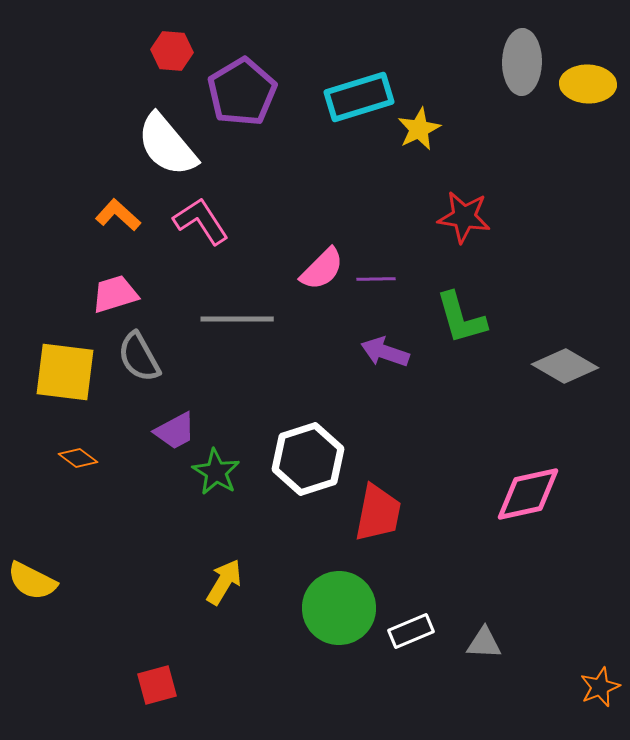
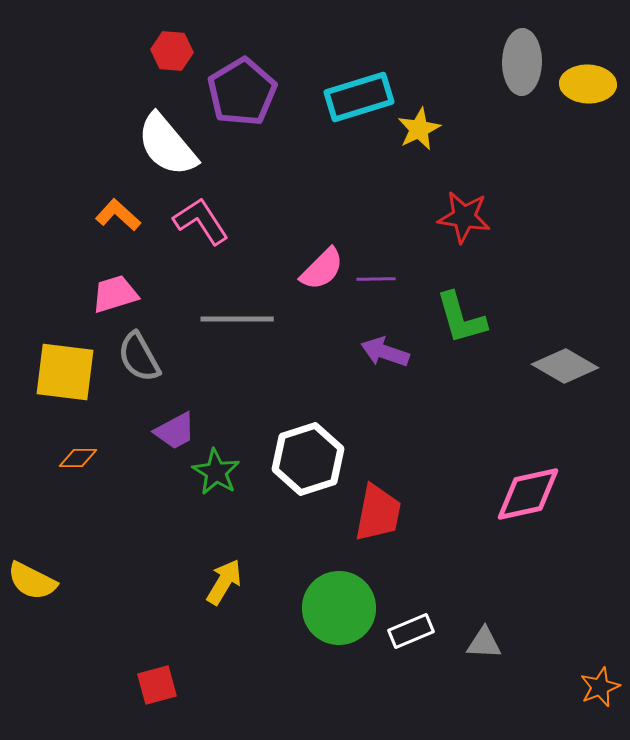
orange diamond: rotated 36 degrees counterclockwise
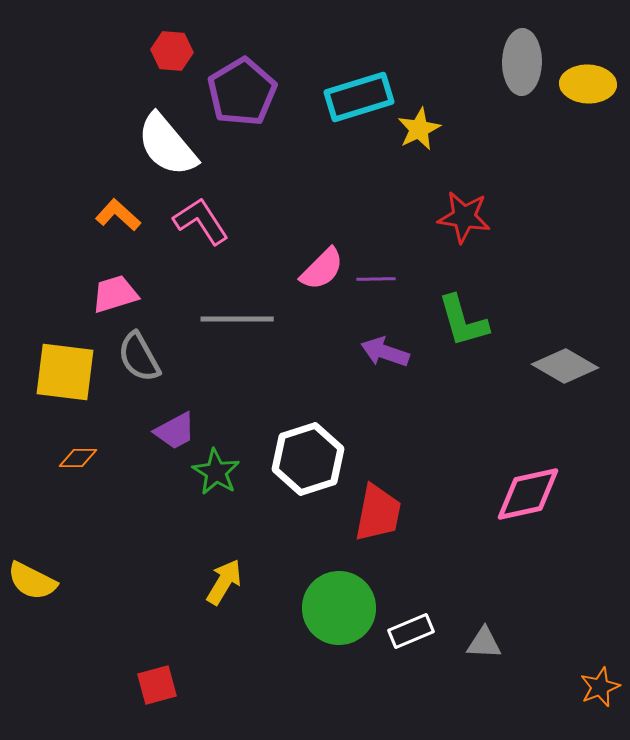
green L-shape: moved 2 px right, 3 px down
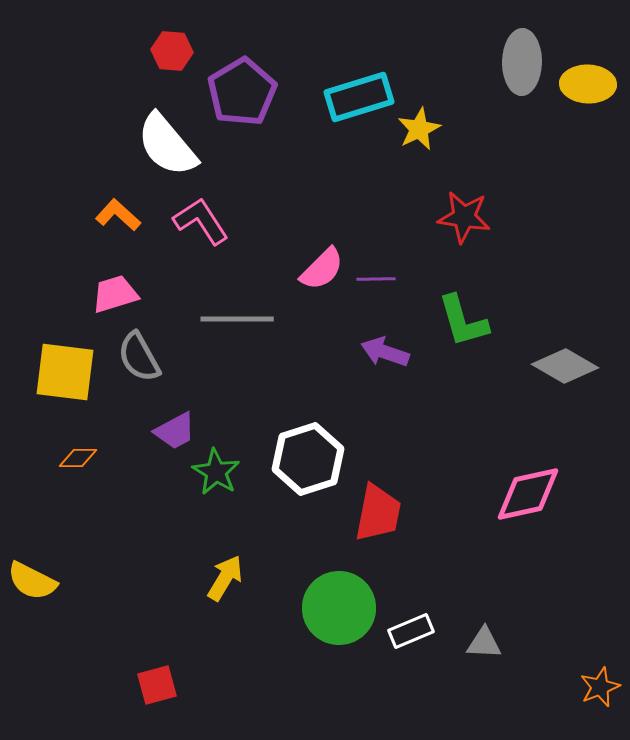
yellow arrow: moved 1 px right, 4 px up
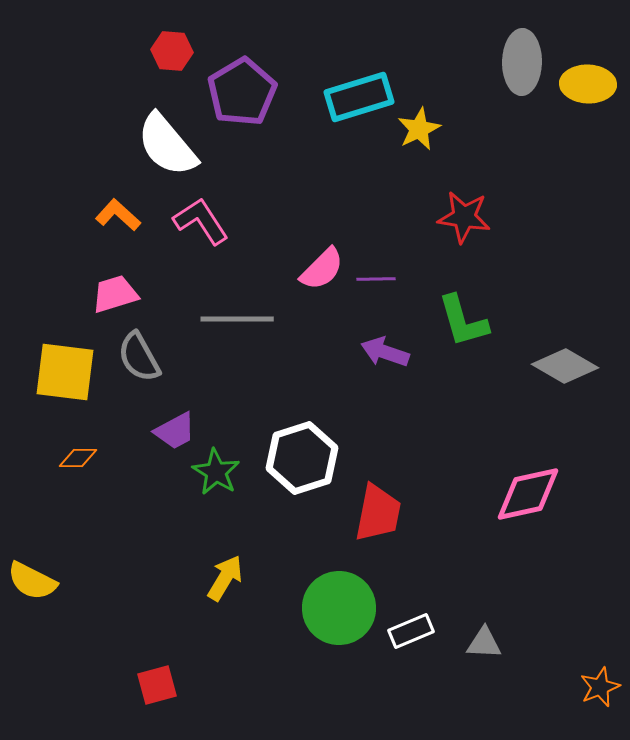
white hexagon: moved 6 px left, 1 px up
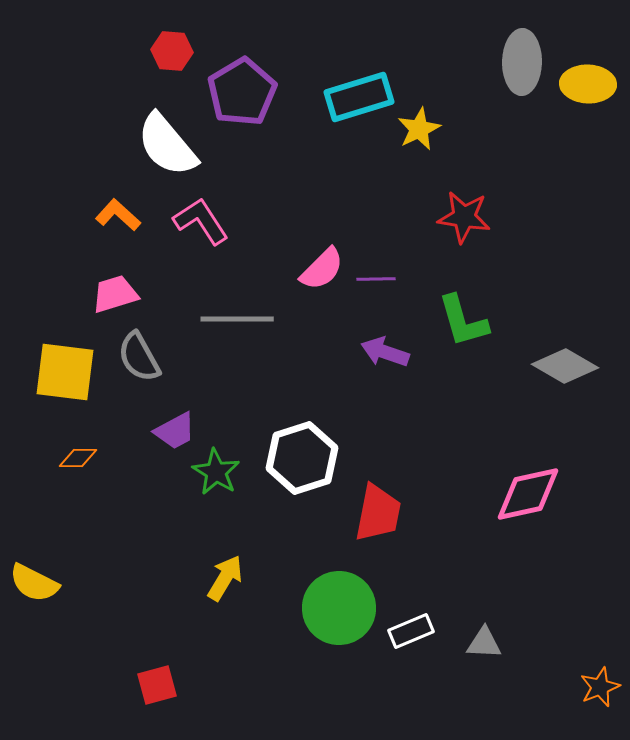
yellow semicircle: moved 2 px right, 2 px down
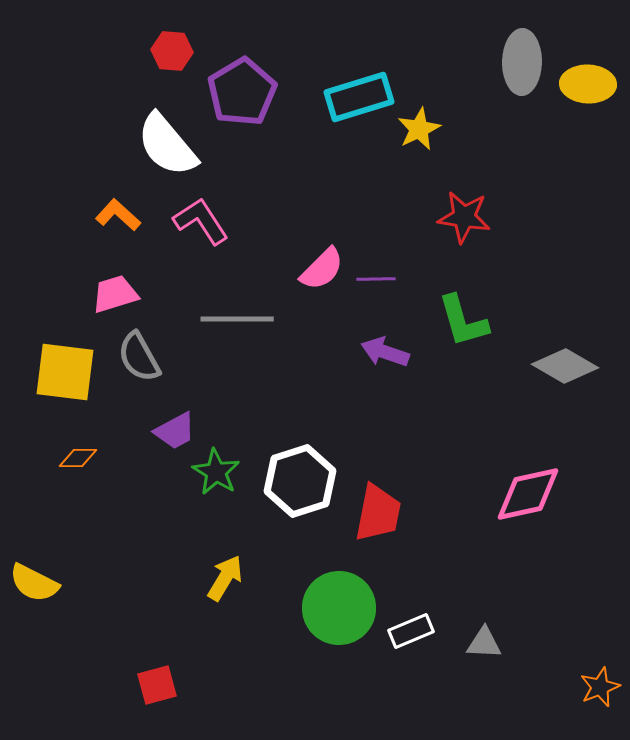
white hexagon: moved 2 px left, 23 px down
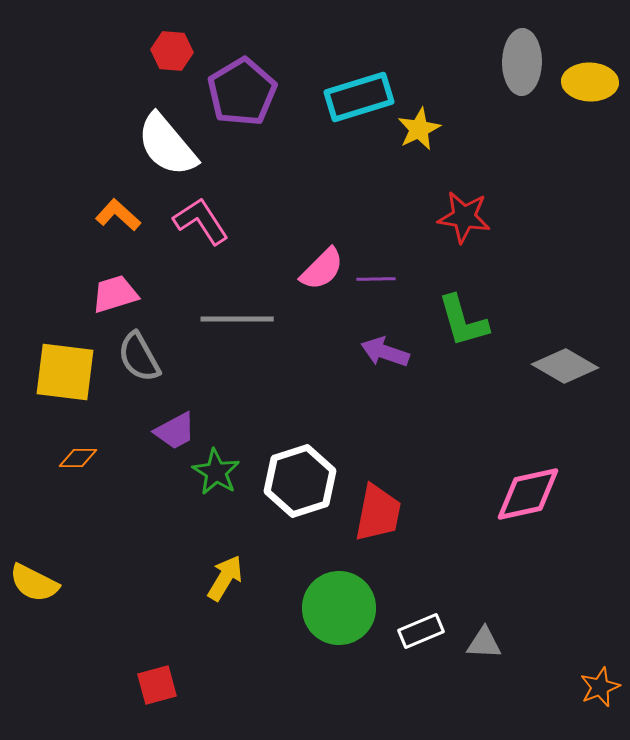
yellow ellipse: moved 2 px right, 2 px up
white rectangle: moved 10 px right
